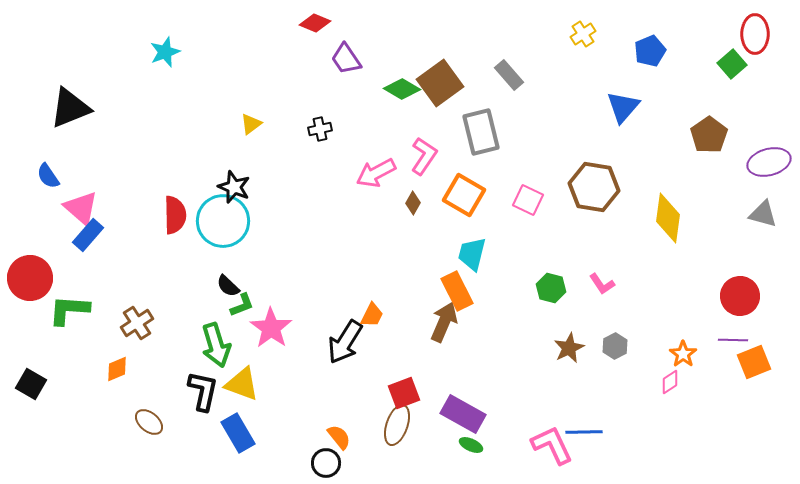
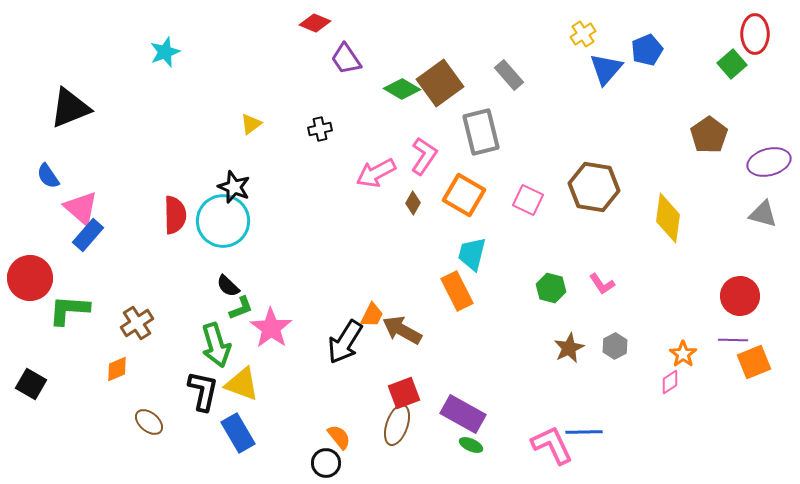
blue pentagon at (650, 51): moved 3 px left, 1 px up
blue triangle at (623, 107): moved 17 px left, 38 px up
green L-shape at (242, 305): moved 1 px left, 3 px down
brown arrow at (444, 322): moved 42 px left, 8 px down; rotated 84 degrees counterclockwise
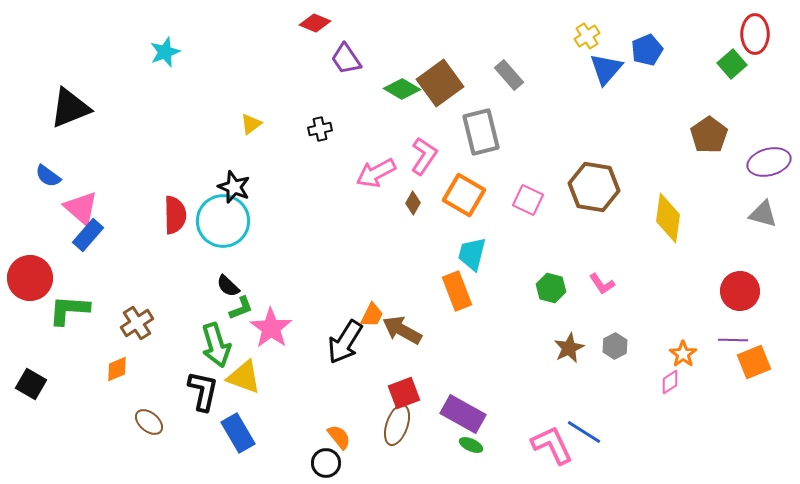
yellow cross at (583, 34): moved 4 px right, 2 px down
blue semicircle at (48, 176): rotated 20 degrees counterclockwise
orange rectangle at (457, 291): rotated 6 degrees clockwise
red circle at (740, 296): moved 5 px up
yellow triangle at (242, 384): moved 2 px right, 7 px up
blue line at (584, 432): rotated 33 degrees clockwise
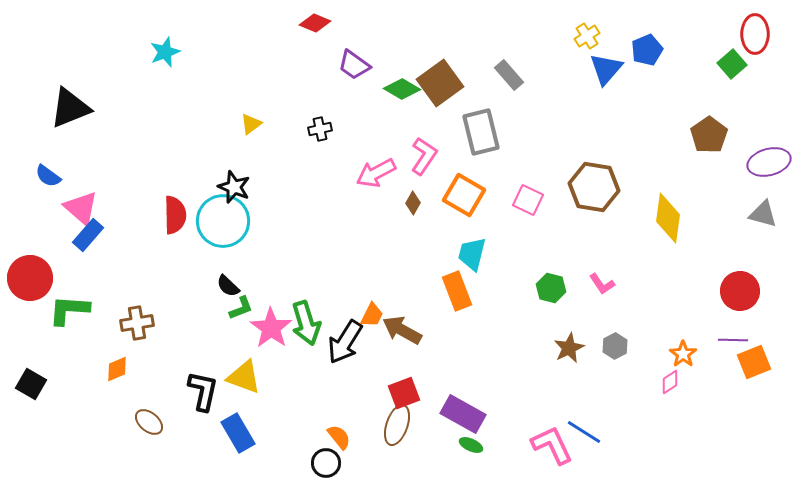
purple trapezoid at (346, 59): moved 8 px right, 6 px down; rotated 20 degrees counterclockwise
brown cross at (137, 323): rotated 24 degrees clockwise
green arrow at (216, 345): moved 90 px right, 22 px up
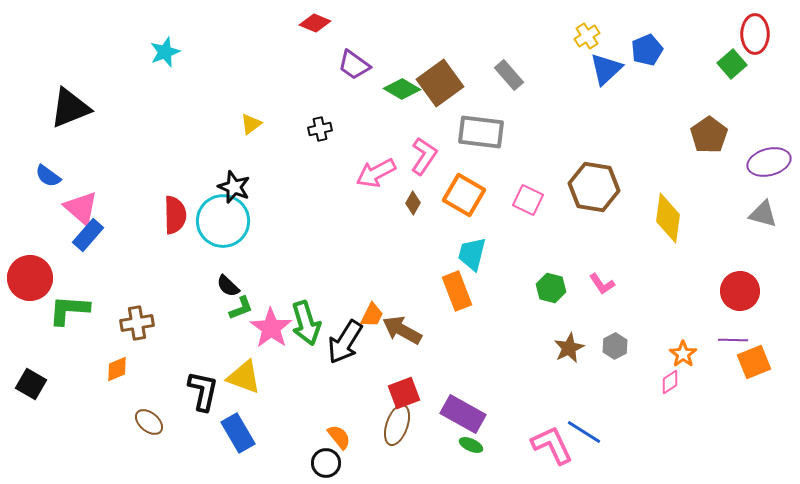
blue triangle at (606, 69): rotated 6 degrees clockwise
gray rectangle at (481, 132): rotated 69 degrees counterclockwise
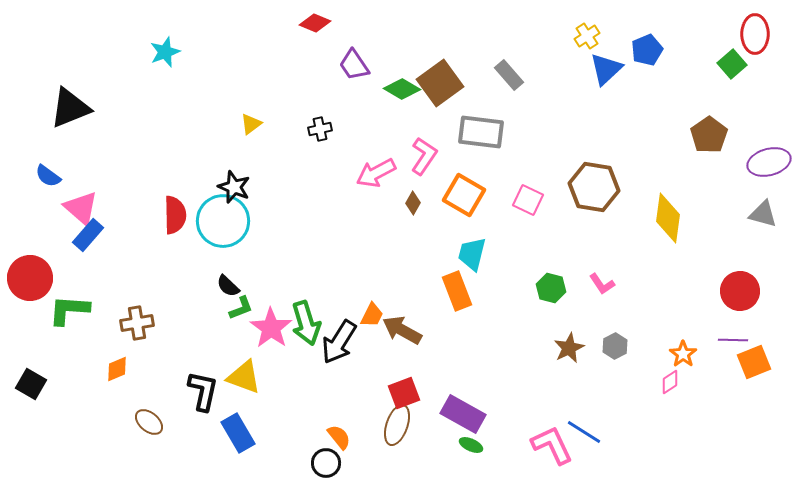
purple trapezoid at (354, 65): rotated 20 degrees clockwise
black arrow at (345, 342): moved 6 px left
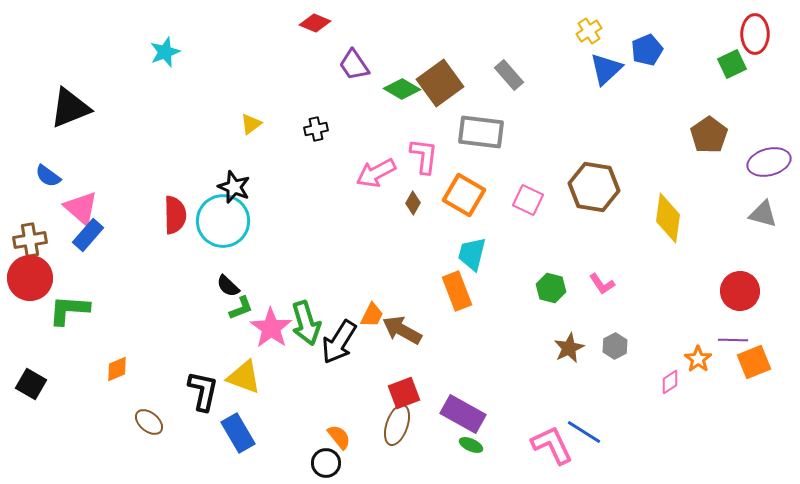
yellow cross at (587, 36): moved 2 px right, 5 px up
green square at (732, 64): rotated 16 degrees clockwise
black cross at (320, 129): moved 4 px left
pink L-shape at (424, 156): rotated 27 degrees counterclockwise
brown cross at (137, 323): moved 107 px left, 83 px up
orange star at (683, 354): moved 15 px right, 5 px down
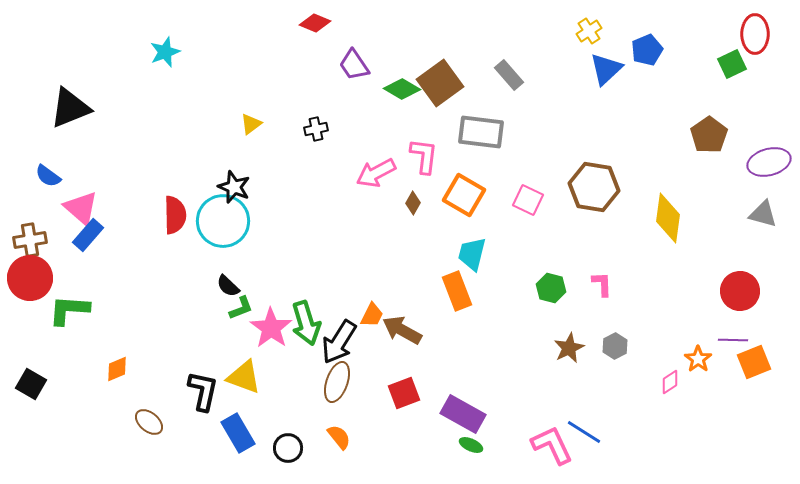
pink L-shape at (602, 284): rotated 148 degrees counterclockwise
brown ellipse at (397, 425): moved 60 px left, 43 px up
black circle at (326, 463): moved 38 px left, 15 px up
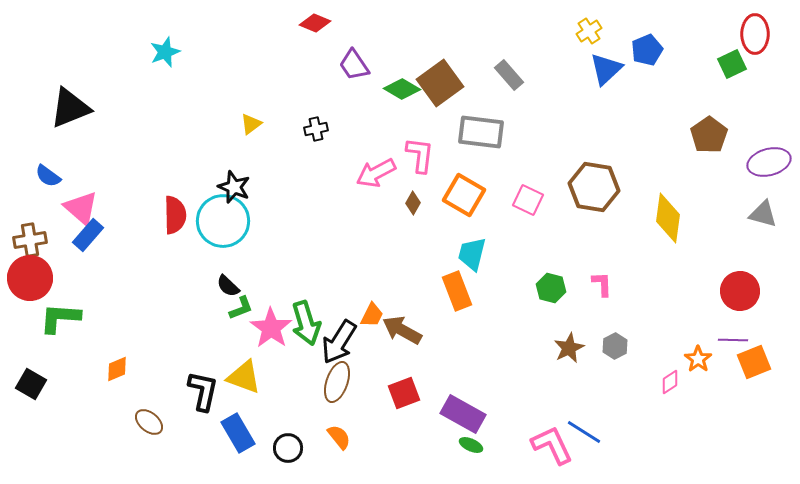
pink L-shape at (424, 156): moved 4 px left, 1 px up
green L-shape at (69, 310): moved 9 px left, 8 px down
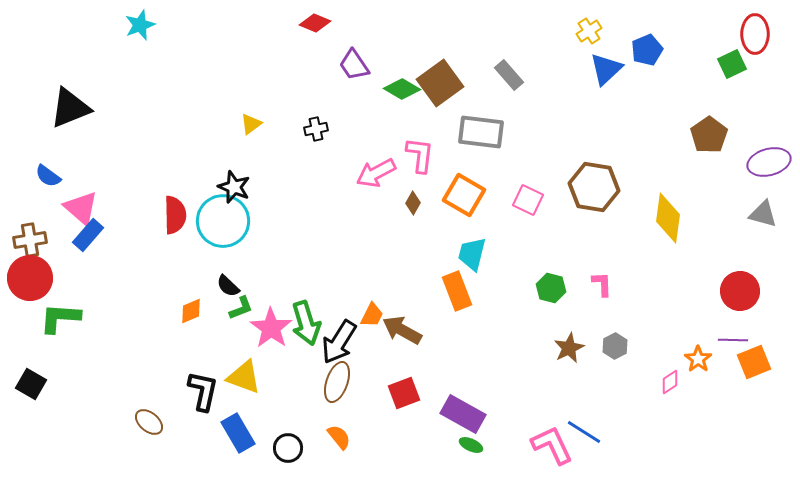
cyan star at (165, 52): moved 25 px left, 27 px up
orange diamond at (117, 369): moved 74 px right, 58 px up
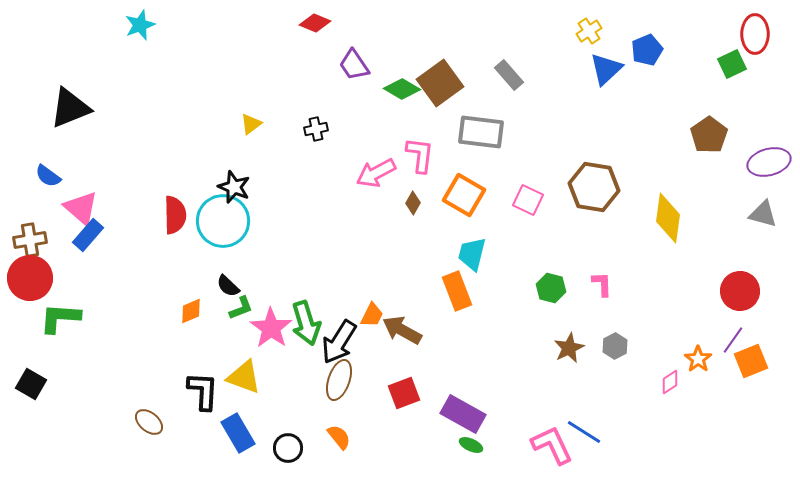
purple line at (733, 340): rotated 56 degrees counterclockwise
orange square at (754, 362): moved 3 px left, 1 px up
brown ellipse at (337, 382): moved 2 px right, 2 px up
black L-shape at (203, 391): rotated 9 degrees counterclockwise
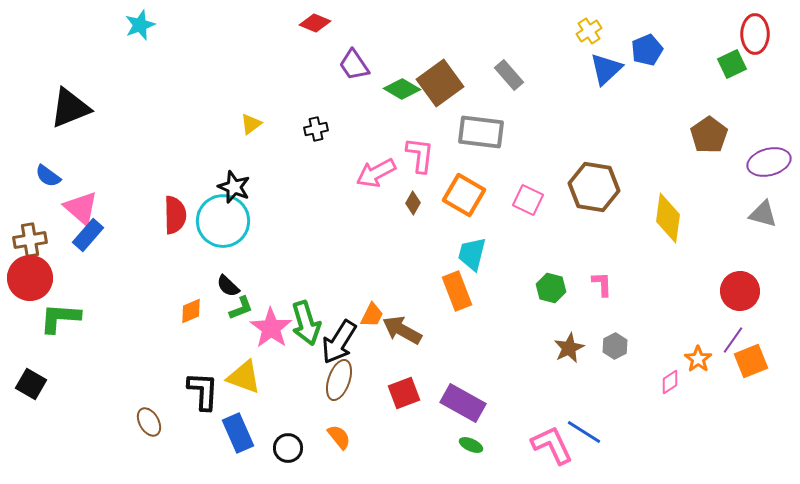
purple rectangle at (463, 414): moved 11 px up
brown ellipse at (149, 422): rotated 20 degrees clockwise
blue rectangle at (238, 433): rotated 6 degrees clockwise
